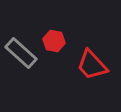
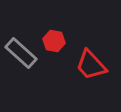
red trapezoid: moved 1 px left
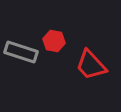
gray rectangle: moved 1 px up; rotated 24 degrees counterclockwise
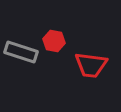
red trapezoid: rotated 40 degrees counterclockwise
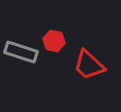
red trapezoid: moved 2 px left; rotated 36 degrees clockwise
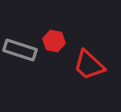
gray rectangle: moved 1 px left, 2 px up
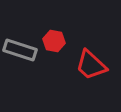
red trapezoid: moved 2 px right
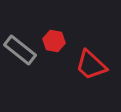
gray rectangle: rotated 20 degrees clockwise
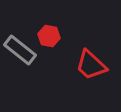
red hexagon: moved 5 px left, 5 px up
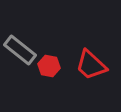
red hexagon: moved 30 px down
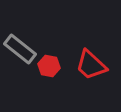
gray rectangle: moved 1 px up
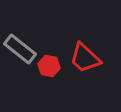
red trapezoid: moved 6 px left, 7 px up
